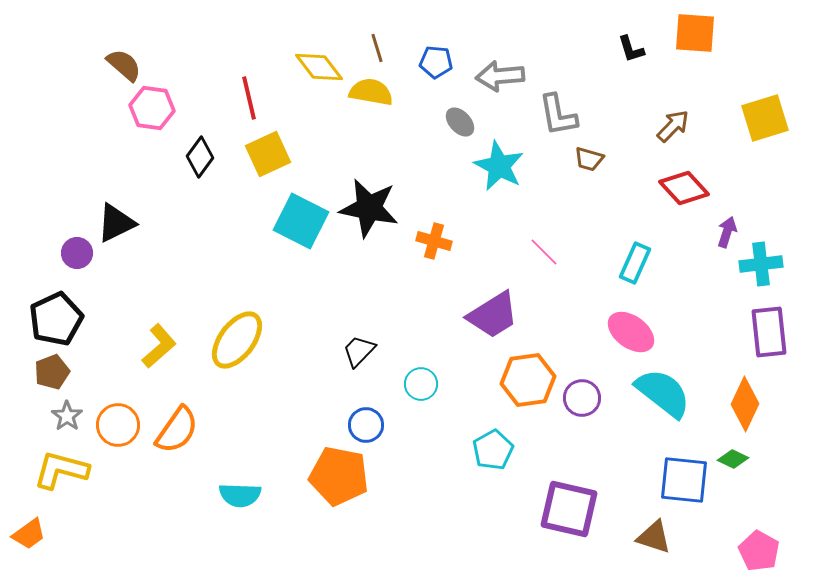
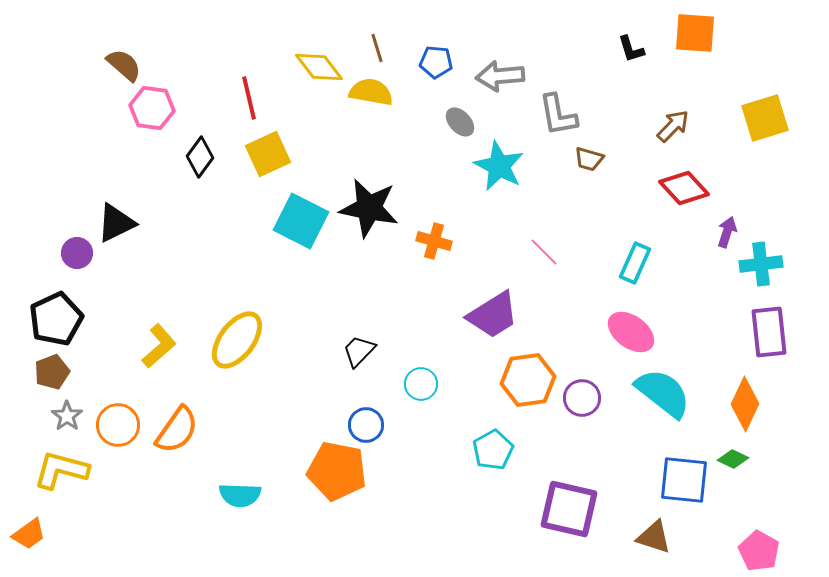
orange pentagon at (339, 476): moved 2 px left, 5 px up
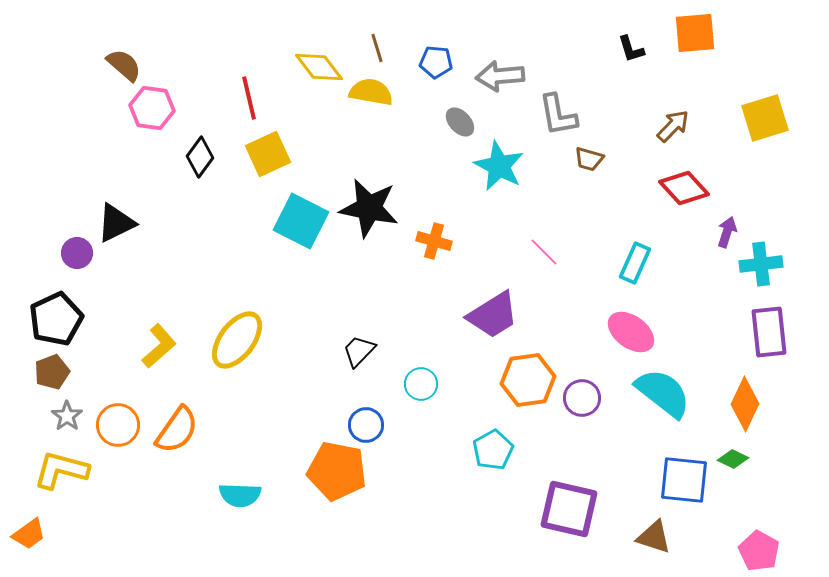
orange square at (695, 33): rotated 9 degrees counterclockwise
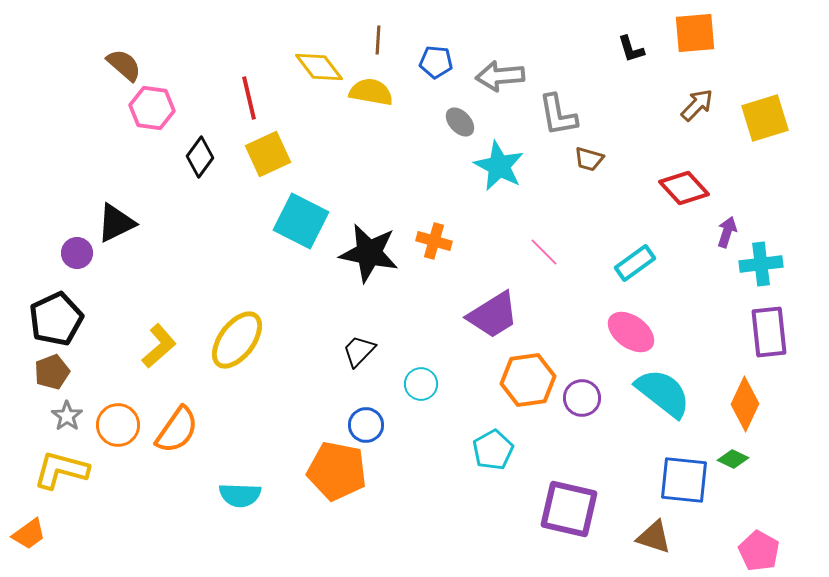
brown line at (377, 48): moved 1 px right, 8 px up; rotated 20 degrees clockwise
brown arrow at (673, 126): moved 24 px right, 21 px up
black star at (369, 208): moved 45 px down
cyan rectangle at (635, 263): rotated 30 degrees clockwise
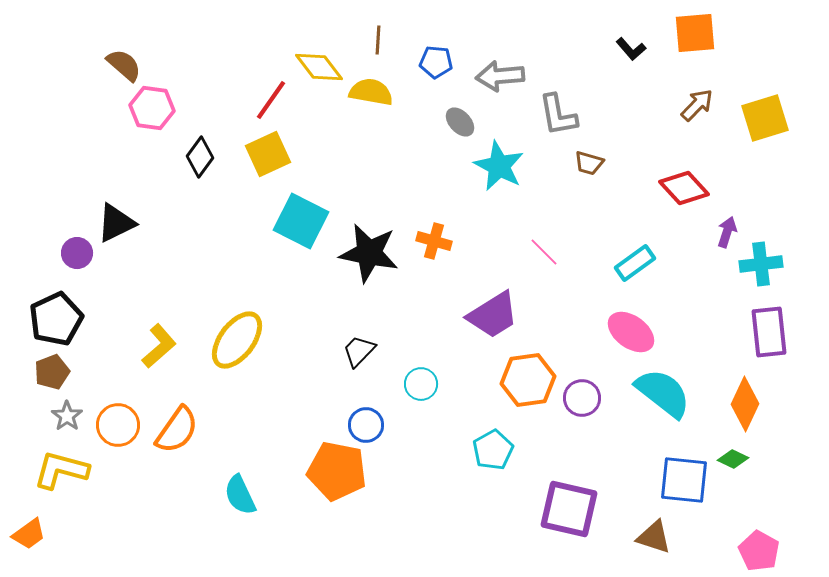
black L-shape at (631, 49): rotated 24 degrees counterclockwise
red line at (249, 98): moved 22 px right, 2 px down; rotated 48 degrees clockwise
brown trapezoid at (589, 159): moved 4 px down
cyan semicircle at (240, 495): rotated 63 degrees clockwise
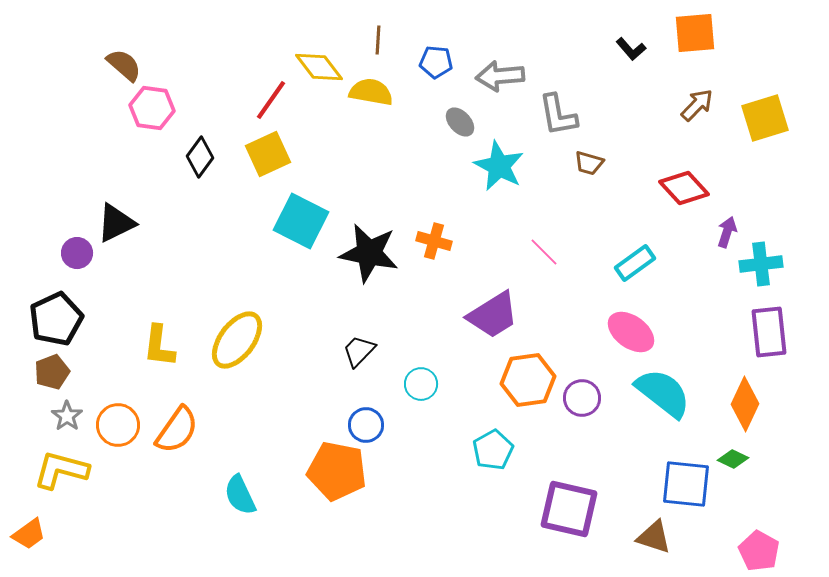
yellow L-shape at (159, 346): rotated 138 degrees clockwise
blue square at (684, 480): moved 2 px right, 4 px down
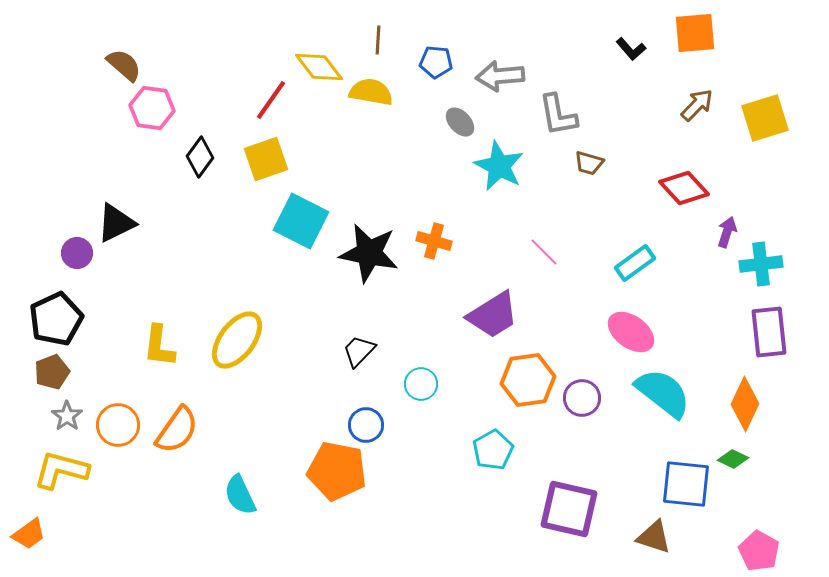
yellow square at (268, 154): moved 2 px left, 5 px down; rotated 6 degrees clockwise
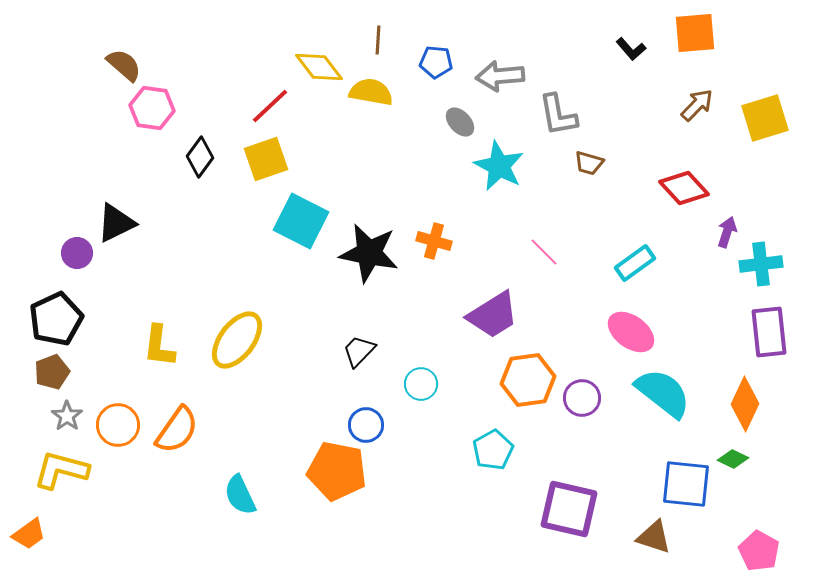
red line at (271, 100): moved 1 px left, 6 px down; rotated 12 degrees clockwise
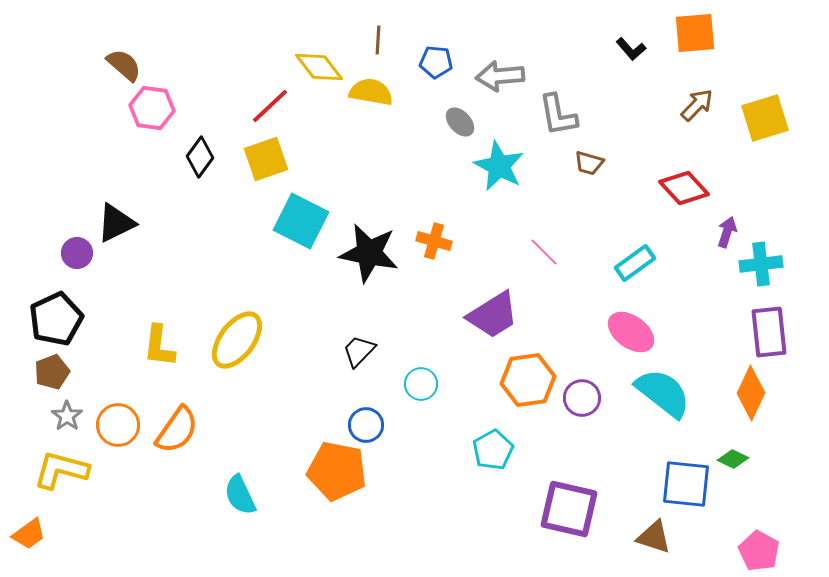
orange diamond at (745, 404): moved 6 px right, 11 px up
